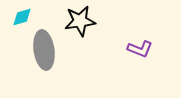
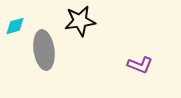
cyan diamond: moved 7 px left, 9 px down
purple L-shape: moved 16 px down
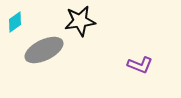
cyan diamond: moved 4 px up; rotated 20 degrees counterclockwise
gray ellipse: rotated 72 degrees clockwise
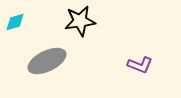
cyan diamond: rotated 20 degrees clockwise
gray ellipse: moved 3 px right, 11 px down
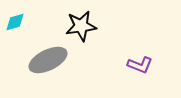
black star: moved 1 px right, 5 px down
gray ellipse: moved 1 px right, 1 px up
